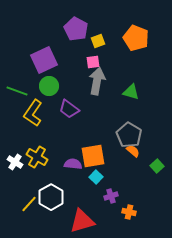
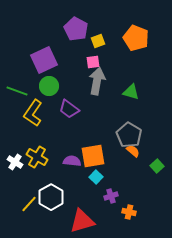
purple semicircle: moved 1 px left, 3 px up
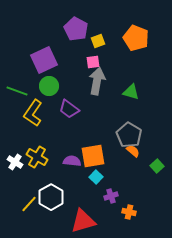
red triangle: moved 1 px right
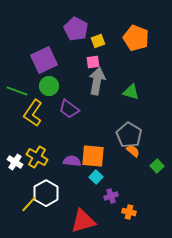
orange square: rotated 15 degrees clockwise
white hexagon: moved 5 px left, 4 px up
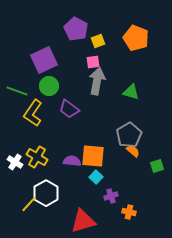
gray pentagon: rotated 10 degrees clockwise
green square: rotated 24 degrees clockwise
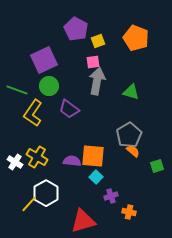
green line: moved 1 px up
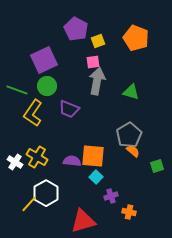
green circle: moved 2 px left
purple trapezoid: rotated 15 degrees counterclockwise
